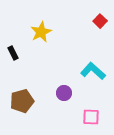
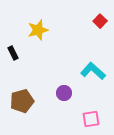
yellow star: moved 3 px left, 2 px up; rotated 10 degrees clockwise
pink square: moved 2 px down; rotated 12 degrees counterclockwise
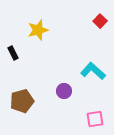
purple circle: moved 2 px up
pink square: moved 4 px right
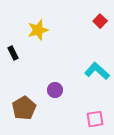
cyan L-shape: moved 4 px right
purple circle: moved 9 px left, 1 px up
brown pentagon: moved 2 px right, 7 px down; rotated 15 degrees counterclockwise
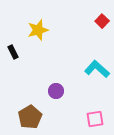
red square: moved 2 px right
black rectangle: moved 1 px up
cyan L-shape: moved 2 px up
purple circle: moved 1 px right, 1 px down
brown pentagon: moved 6 px right, 9 px down
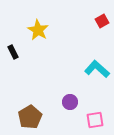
red square: rotated 16 degrees clockwise
yellow star: rotated 25 degrees counterclockwise
purple circle: moved 14 px right, 11 px down
pink square: moved 1 px down
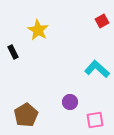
brown pentagon: moved 4 px left, 2 px up
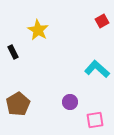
brown pentagon: moved 8 px left, 11 px up
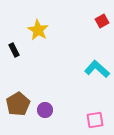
black rectangle: moved 1 px right, 2 px up
purple circle: moved 25 px left, 8 px down
